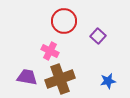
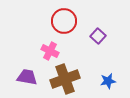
brown cross: moved 5 px right
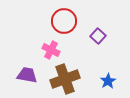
pink cross: moved 1 px right, 1 px up
purple trapezoid: moved 2 px up
blue star: rotated 21 degrees counterclockwise
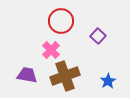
red circle: moved 3 px left
pink cross: rotated 18 degrees clockwise
brown cross: moved 3 px up
